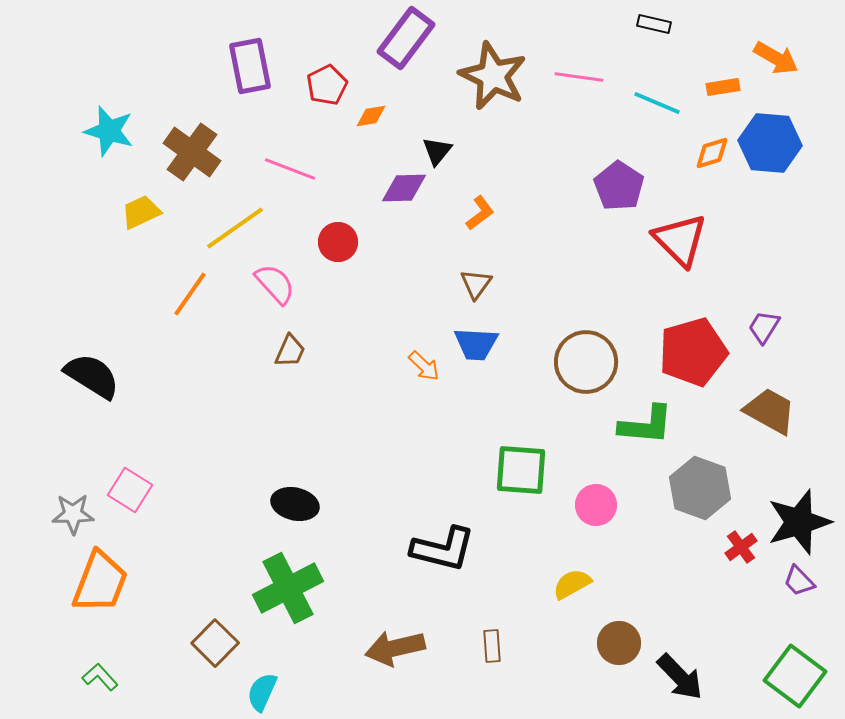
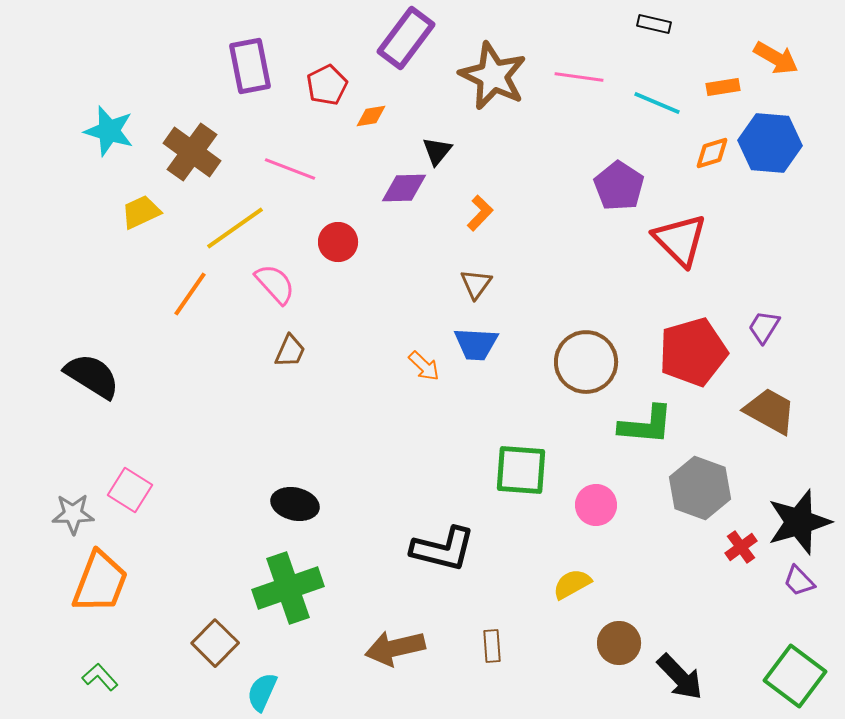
orange L-shape at (480, 213): rotated 9 degrees counterclockwise
green cross at (288, 588): rotated 8 degrees clockwise
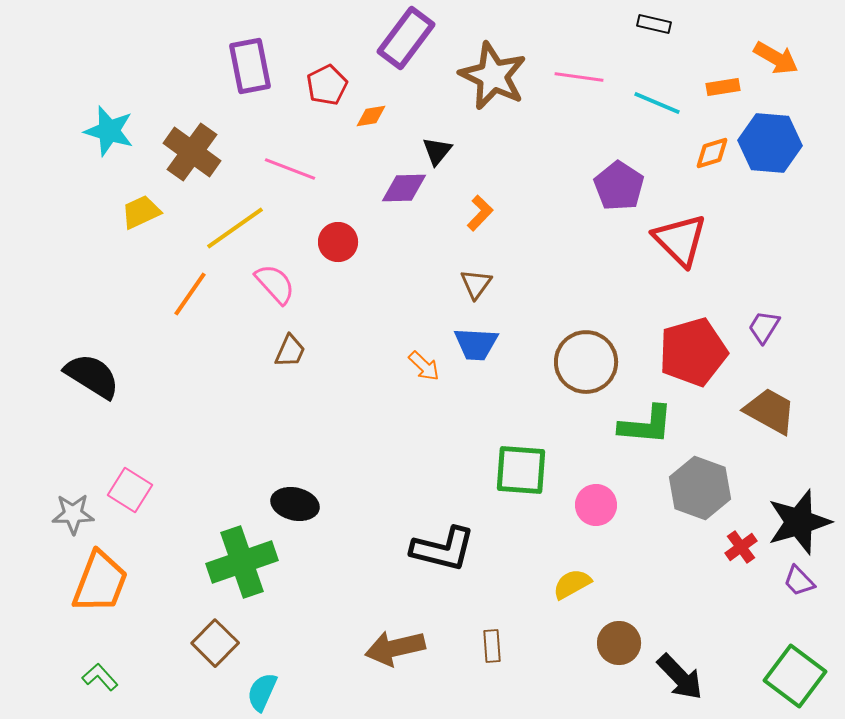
green cross at (288, 588): moved 46 px left, 26 px up
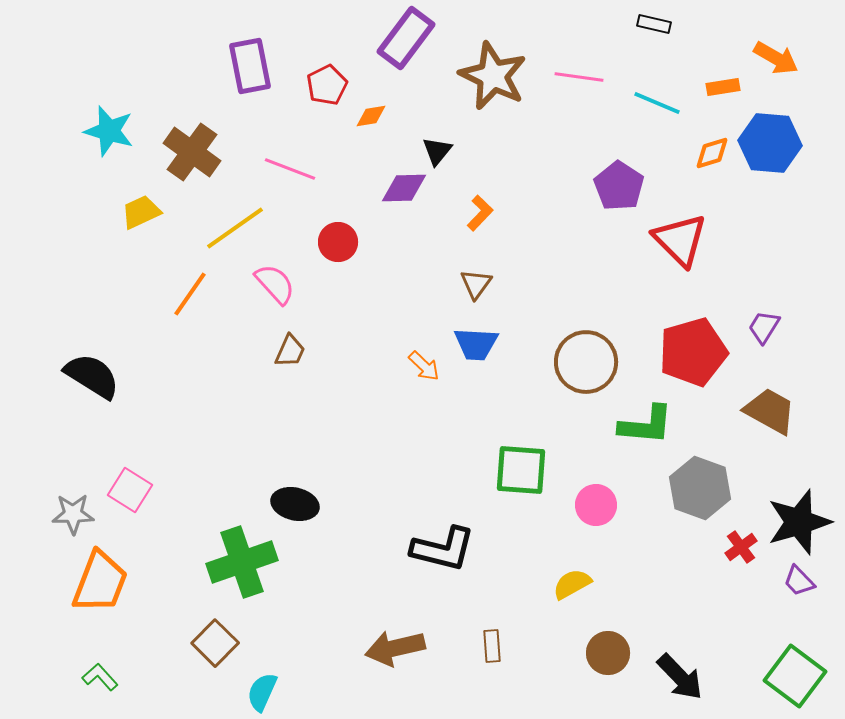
brown circle at (619, 643): moved 11 px left, 10 px down
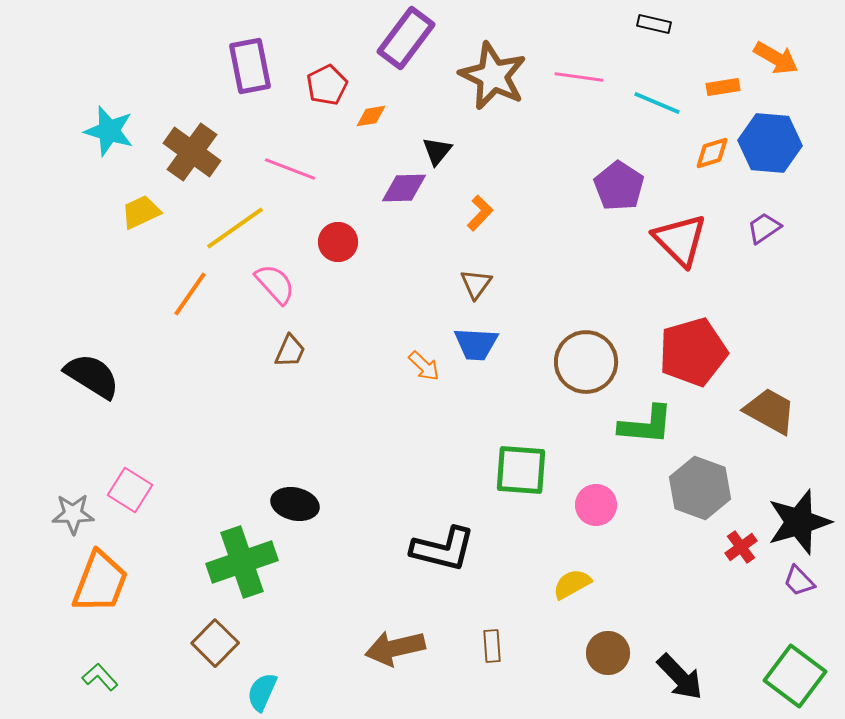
purple trapezoid at (764, 327): moved 99 px up; rotated 24 degrees clockwise
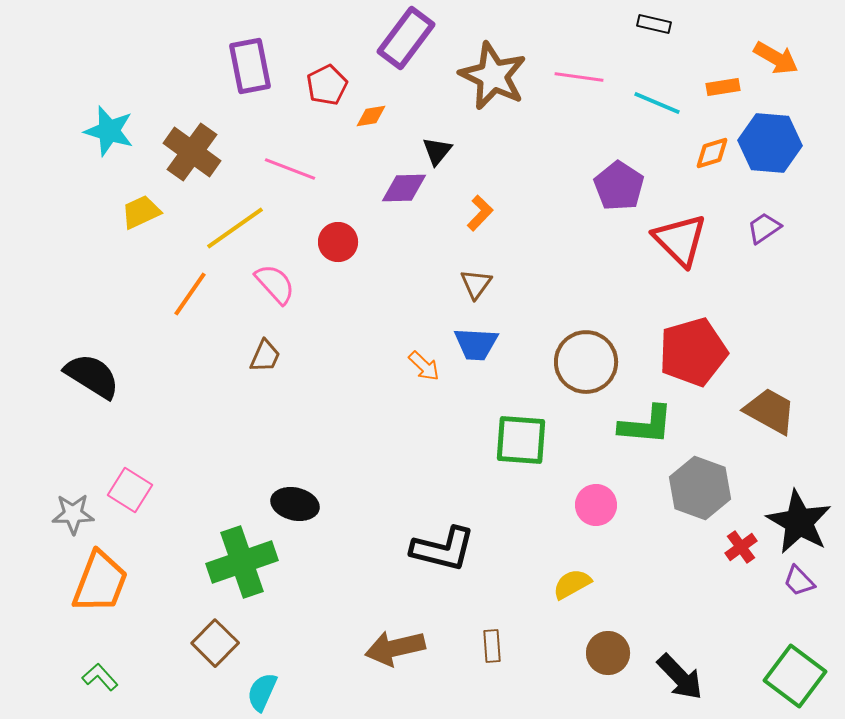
brown trapezoid at (290, 351): moved 25 px left, 5 px down
green square at (521, 470): moved 30 px up
black star at (799, 522): rotated 26 degrees counterclockwise
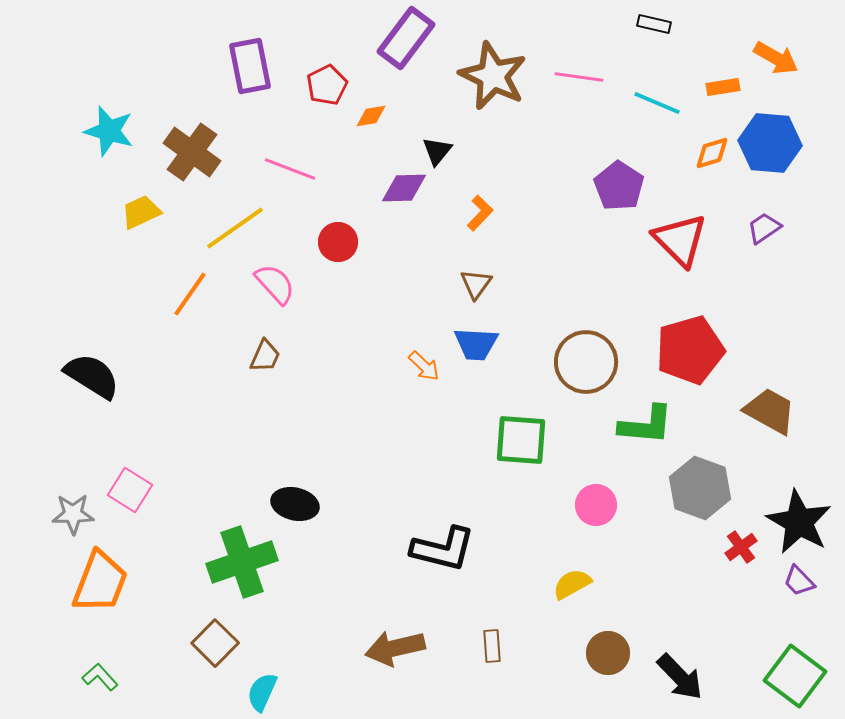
red pentagon at (693, 352): moved 3 px left, 2 px up
